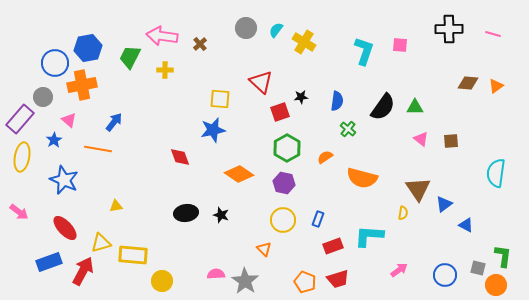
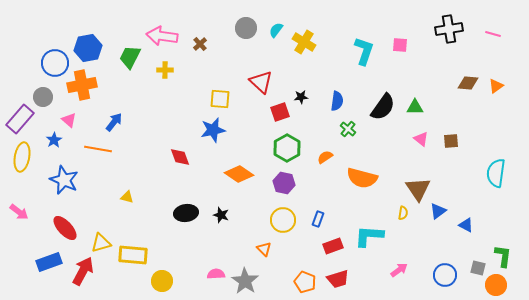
black cross at (449, 29): rotated 8 degrees counterclockwise
blue triangle at (444, 204): moved 6 px left, 7 px down
yellow triangle at (116, 206): moved 11 px right, 9 px up; rotated 24 degrees clockwise
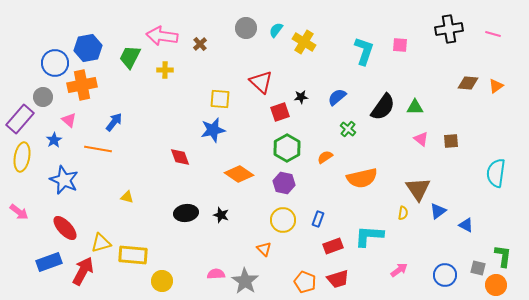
blue semicircle at (337, 101): moved 4 px up; rotated 138 degrees counterclockwise
orange semicircle at (362, 178): rotated 28 degrees counterclockwise
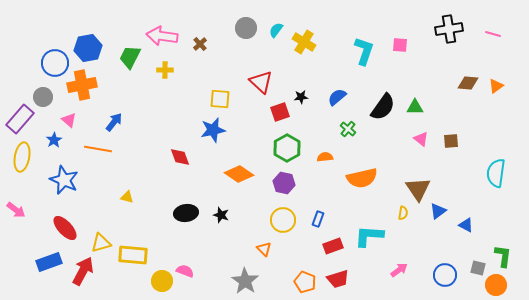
orange semicircle at (325, 157): rotated 28 degrees clockwise
pink arrow at (19, 212): moved 3 px left, 2 px up
pink semicircle at (216, 274): moved 31 px left, 3 px up; rotated 24 degrees clockwise
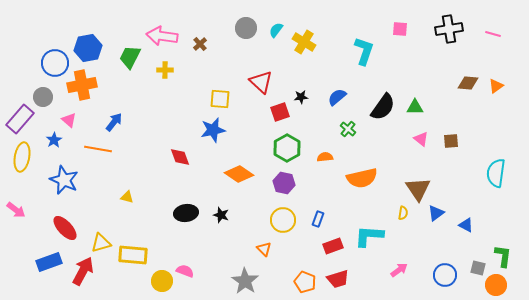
pink square at (400, 45): moved 16 px up
blue triangle at (438, 211): moved 2 px left, 2 px down
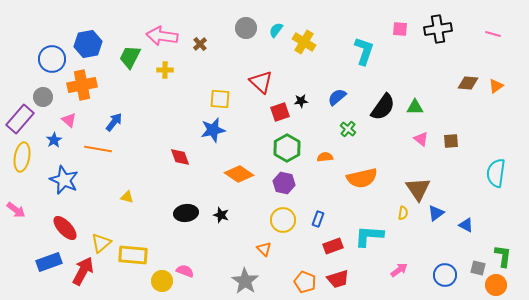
black cross at (449, 29): moved 11 px left
blue hexagon at (88, 48): moved 4 px up
blue circle at (55, 63): moved 3 px left, 4 px up
black star at (301, 97): moved 4 px down
yellow triangle at (101, 243): rotated 25 degrees counterclockwise
